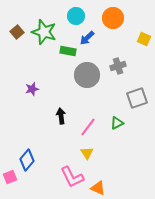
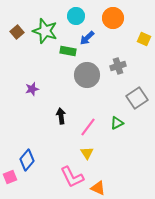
green star: moved 1 px right, 1 px up
gray square: rotated 15 degrees counterclockwise
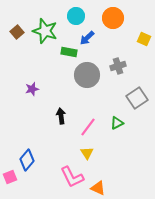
green rectangle: moved 1 px right, 1 px down
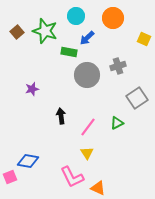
blue diamond: moved 1 px right, 1 px down; rotated 60 degrees clockwise
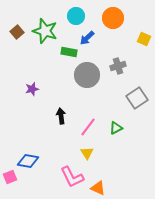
green triangle: moved 1 px left, 5 px down
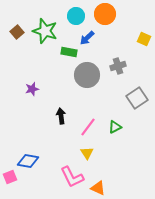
orange circle: moved 8 px left, 4 px up
green triangle: moved 1 px left, 1 px up
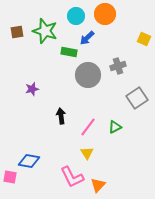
brown square: rotated 32 degrees clockwise
gray circle: moved 1 px right
blue diamond: moved 1 px right
pink square: rotated 32 degrees clockwise
orange triangle: moved 3 px up; rotated 49 degrees clockwise
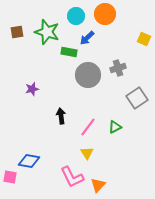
green star: moved 2 px right, 1 px down
gray cross: moved 2 px down
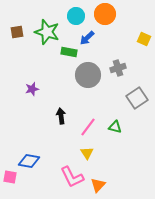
green triangle: rotated 40 degrees clockwise
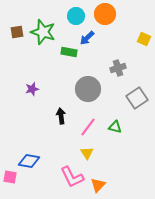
green star: moved 4 px left
gray circle: moved 14 px down
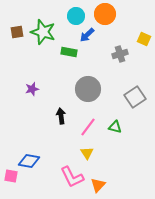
blue arrow: moved 3 px up
gray cross: moved 2 px right, 14 px up
gray square: moved 2 px left, 1 px up
pink square: moved 1 px right, 1 px up
